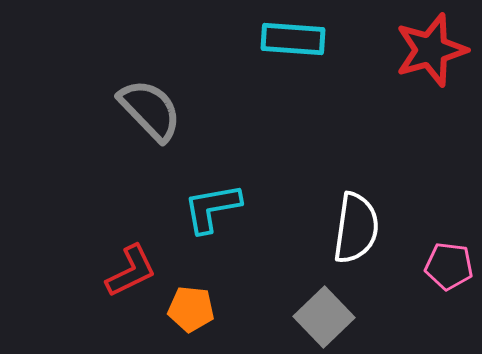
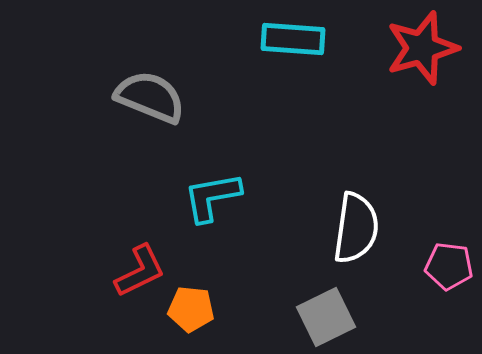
red star: moved 9 px left, 2 px up
gray semicircle: moved 13 px up; rotated 24 degrees counterclockwise
cyan L-shape: moved 11 px up
red L-shape: moved 9 px right
gray square: moved 2 px right; rotated 18 degrees clockwise
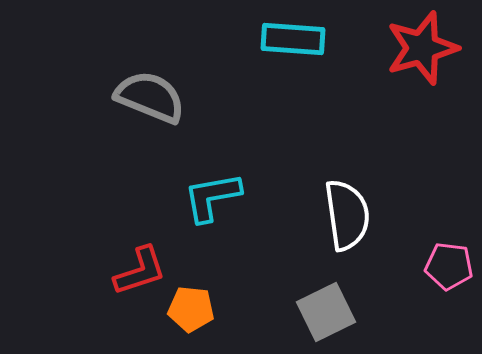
white semicircle: moved 9 px left, 13 px up; rotated 16 degrees counterclockwise
red L-shape: rotated 8 degrees clockwise
gray square: moved 5 px up
